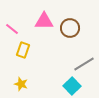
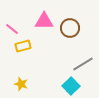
yellow rectangle: moved 4 px up; rotated 56 degrees clockwise
gray line: moved 1 px left
cyan square: moved 1 px left
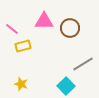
cyan square: moved 5 px left
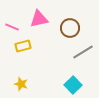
pink triangle: moved 5 px left, 2 px up; rotated 12 degrees counterclockwise
pink line: moved 2 px up; rotated 16 degrees counterclockwise
gray line: moved 12 px up
cyan square: moved 7 px right, 1 px up
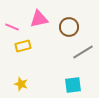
brown circle: moved 1 px left, 1 px up
cyan square: rotated 36 degrees clockwise
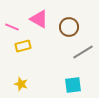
pink triangle: rotated 42 degrees clockwise
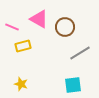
brown circle: moved 4 px left
gray line: moved 3 px left, 1 px down
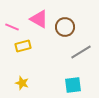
gray line: moved 1 px right, 1 px up
yellow star: moved 1 px right, 1 px up
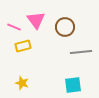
pink triangle: moved 3 px left, 1 px down; rotated 24 degrees clockwise
pink line: moved 2 px right
gray line: rotated 25 degrees clockwise
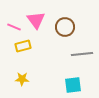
gray line: moved 1 px right, 2 px down
yellow star: moved 4 px up; rotated 16 degrees counterclockwise
